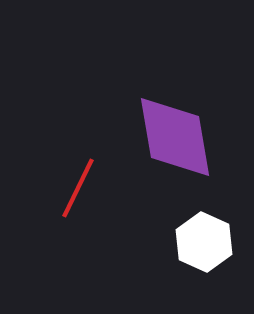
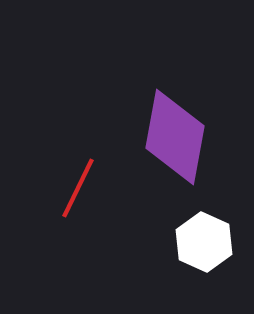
purple diamond: rotated 20 degrees clockwise
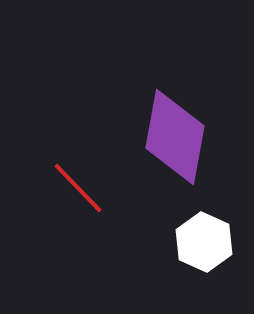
red line: rotated 70 degrees counterclockwise
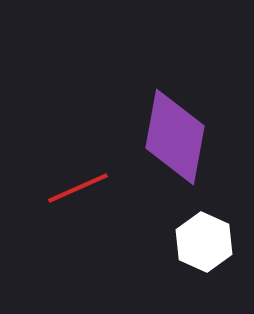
red line: rotated 70 degrees counterclockwise
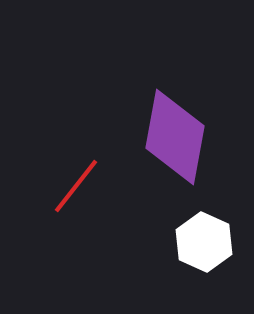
red line: moved 2 px left, 2 px up; rotated 28 degrees counterclockwise
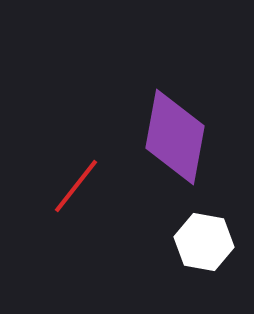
white hexagon: rotated 14 degrees counterclockwise
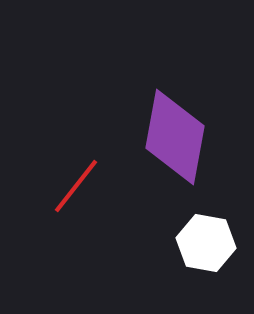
white hexagon: moved 2 px right, 1 px down
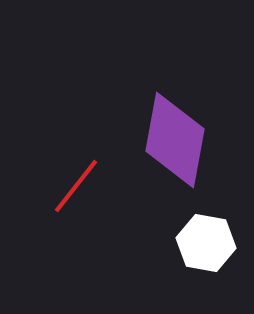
purple diamond: moved 3 px down
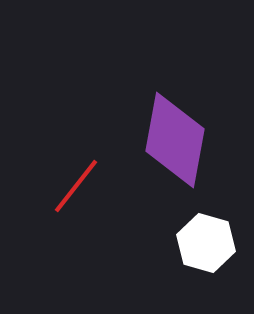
white hexagon: rotated 6 degrees clockwise
